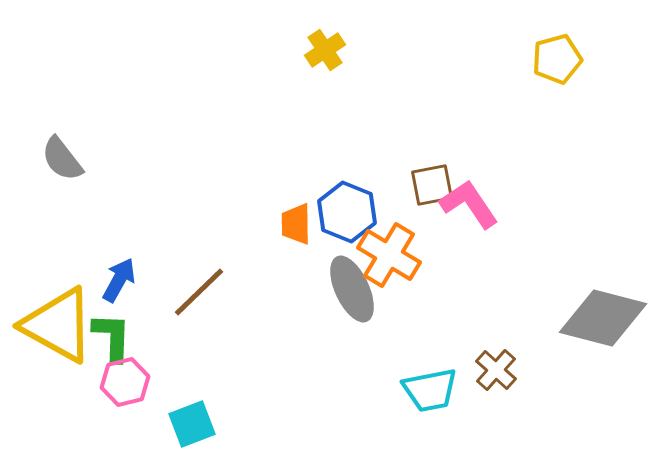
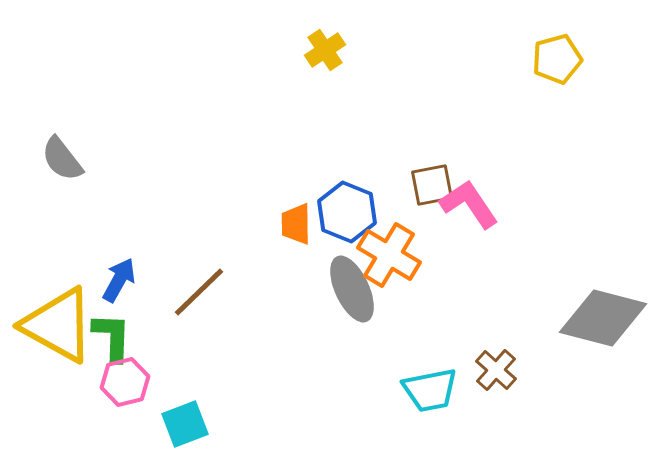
cyan square: moved 7 px left
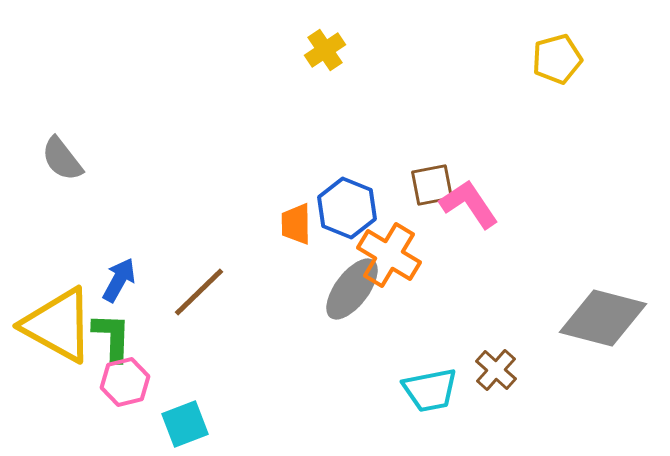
blue hexagon: moved 4 px up
gray ellipse: rotated 62 degrees clockwise
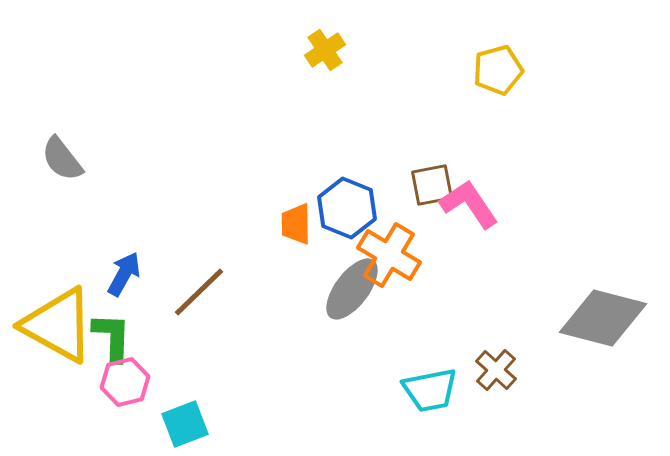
yellow pentagon: moved 59 px left, 11 px down
blue arrow: moved 5 px right, 6 px up
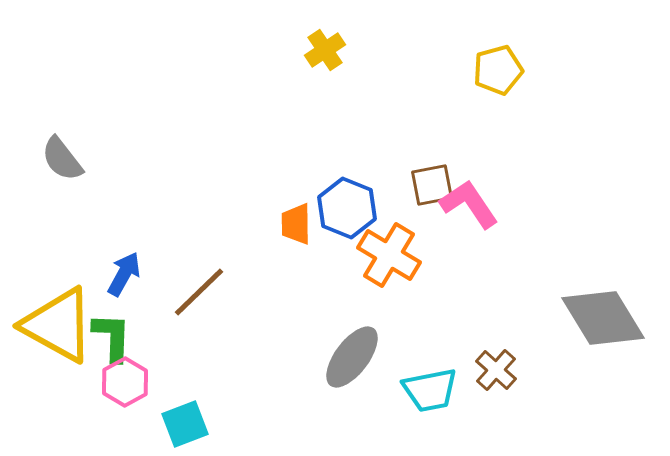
gray ellipse: moved 68 px down
gray diamond: rotated 44 degrees clockwise
pink hexagon: rotated 15 degrees counterclockwise
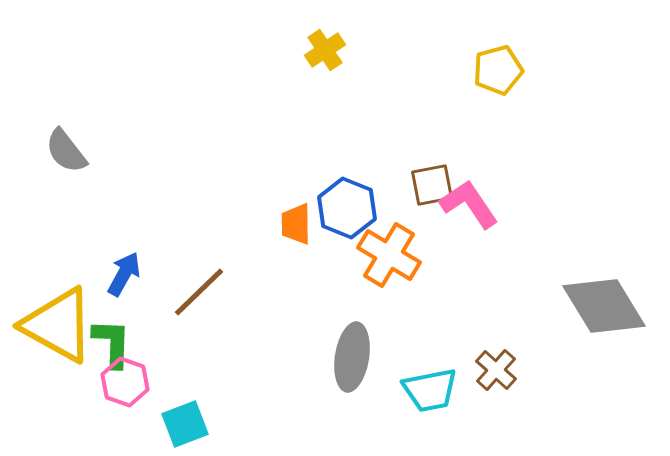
gray semicircle: moved 4 px right, 8 px up
gray diamond: moved 1 px right, 12 px up
green L-shape: moved 6 px down
gray ellipse: rotated 28 degrees counterclockwise
pink hexagon: rotated 12 degrees counterclockwise
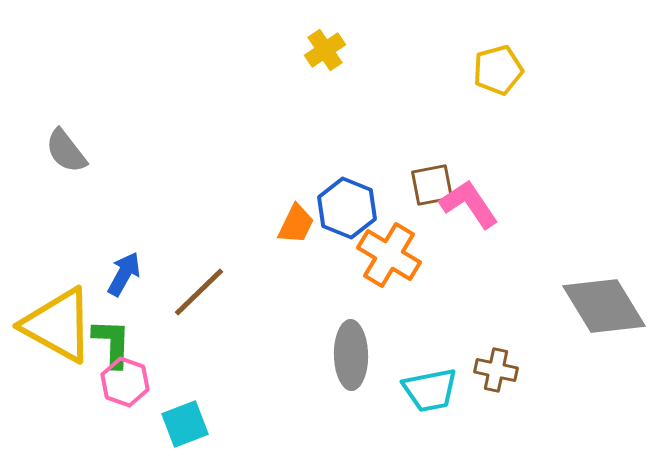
orange trapezoid: rotated 153 degrees counterclockwise
gray ellipse: moved 1 px left, 2 px up; rotated 10 degrees counterclockwise
brown cross: rotated 30 degrees counterclockwise
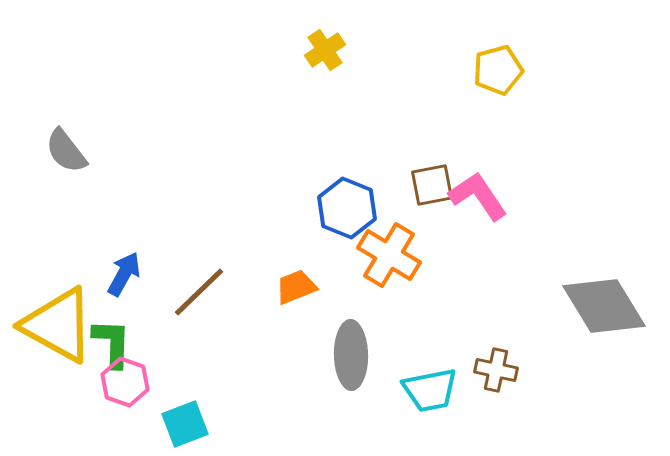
pink L-shape: moved 9 px right, 8 px up
orange trapezoid: moved 63 px down; rotated 138 degrees counterclockwise
